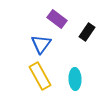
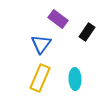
purple rectangle: moved 1 px right
yellow rectangle: moved 2 px down; rotated 52 degrees clockwise
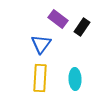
black rectangle: moved 5 px left, 5 px up
yellow rectangle: rotated 20 degrees counterclockwise
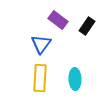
purple rectangle: moved 1 px down
black rectangle: moved 5 px right, 1 px up
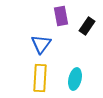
purple rectangle: moved 3 px right, 4 px up; rotated 42 degrees clockwise
cyan ellipse: rotated 15 degrees clockwise
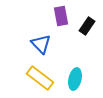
blue triangle: rotated 20 degrees counterclockwise
yellow rectangle: rotated 56 degrees counterclockwise
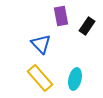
yellow rectangle: rotated 12 degrees clockwise
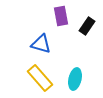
blue triangle: rotated 30 degrees counterclockwise
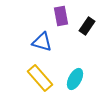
blue triangle: moved 1 px right, 2 px up
cyan ellipse: rotated 15 degrees clockwise
